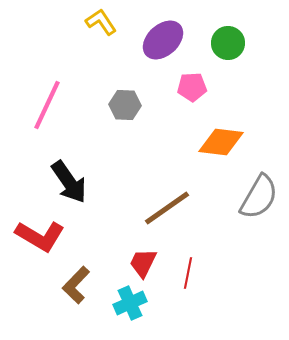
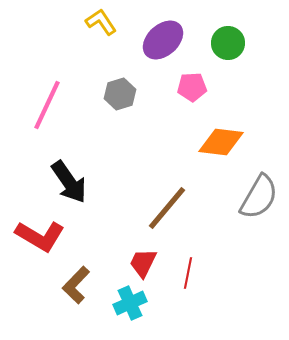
gray hexagon: moved 5 px left, 11 px up; rotated 20 degrees counterclockwise
brown line: rotated 15 degrees counterclockwise
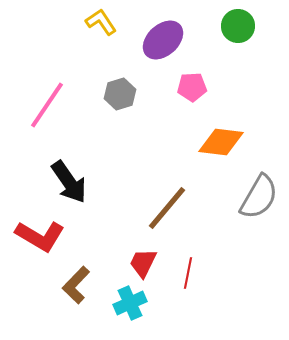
green circle: moved 10 px right, 17 px up
pink line: rotated 9 degrees clockwise
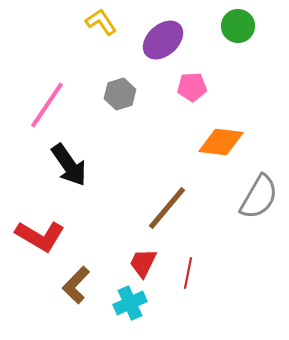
black arrow: moved 17 px up
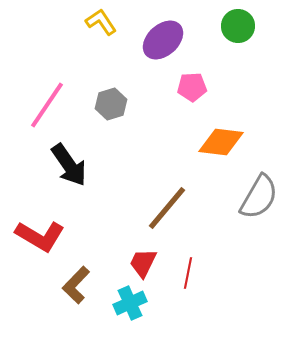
gray hexagon: moved 9 px left, 10 px down
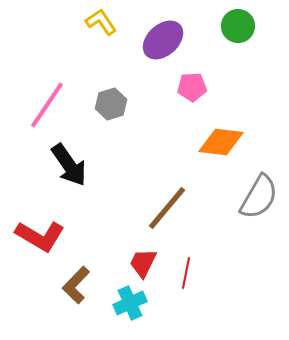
red line: moved 2 px left
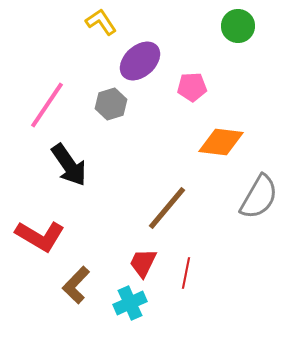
purple ellipse: moved 23 px left, 21 px down
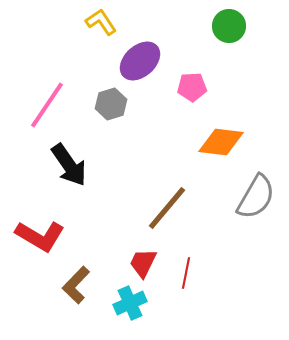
green circle: moved 9 px left
gray semicircle: moved 3 px left
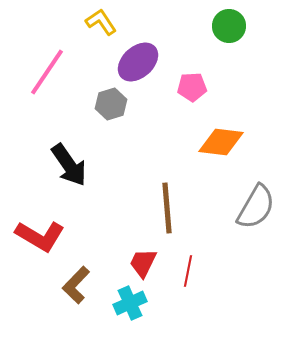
purple ellipse: moved 2 px left, 1 px down
pink line: moved 33 px up
gray semicircle: moved 10 px down
brown line: rotated 45 degrees counterclockwise
red line: moved 2 px right, 2 px up
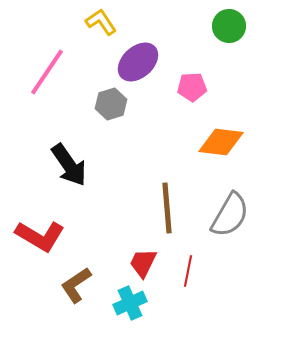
gray semicircle: moved 26 px left, 8 px down
brown L-shape: rotated 12 degrees clockwise
